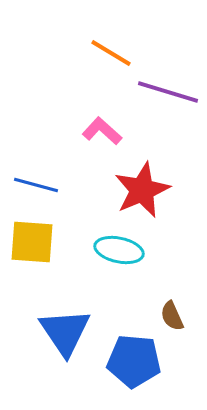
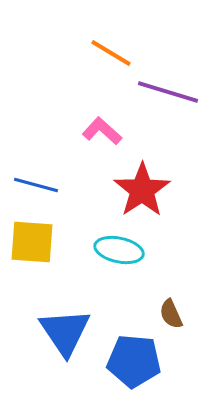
red star: rotated 10 degrees counterclockwise
brown semicircle: moved 1 px left, 2 px up
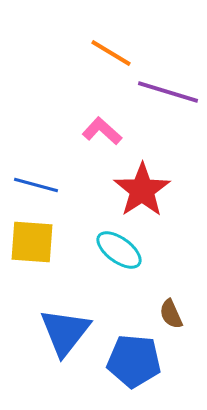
cyan ellipse: rotated 24 degrees clockwise
blue triangle: rotated 12 degrees clockwise
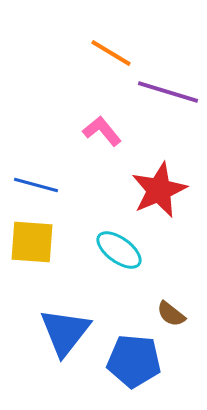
pink L-shape: rotated 9 degrees clockwise
red star: moved 17 px right; rotated 10 degrees clockwise
brown semicircle: rotated 28 degrees counterclockwise
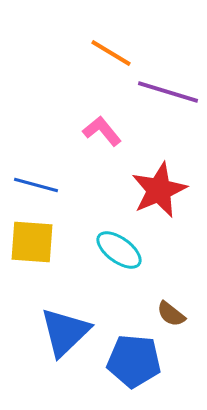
blue triangle: rotated 8 degrees clockwise
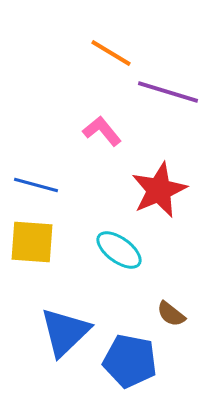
blue pentagon: moved 4 px left; rotated 6 degrees clockwise
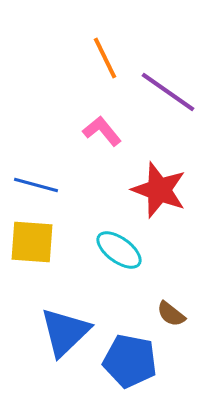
orange line: moved 6 px left, 5 px down; rotated 33 degrees clockwise
purple line: rotated 18 degrees clockwise
red star: rotated 28 degrees counterclockwise
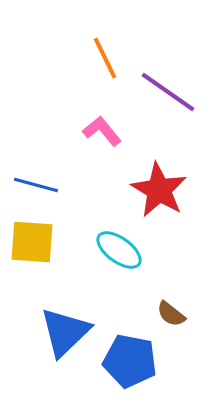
red star: rotated 10 degrees clockwise
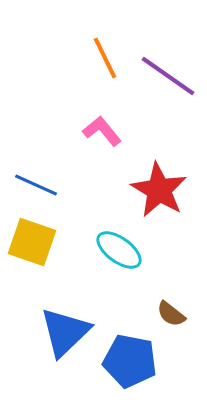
purple line: moved 16 px up
blue line: rotated 9 degrees clockwise
yellow square: rotated 15 degrees clockwise
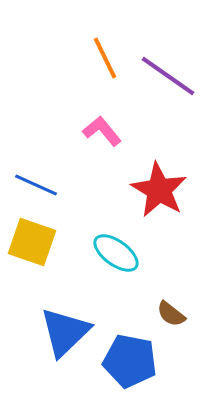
cyan ellipse: moved 3 px left, 3 px down
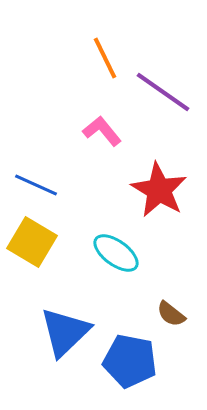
purple line: moved 5 px left, 16 px down
yellow square: rotated 12 degrees clockwise
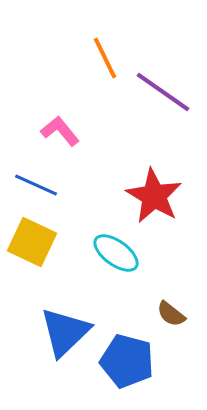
pink L-shape: moved 42 px left
red star: moved 5 px left, 6 px down
yellow square: rotated 6 degrees counterclockwise
blue pentagon: moved 3 px left; rotated 4 degrees clockwise
